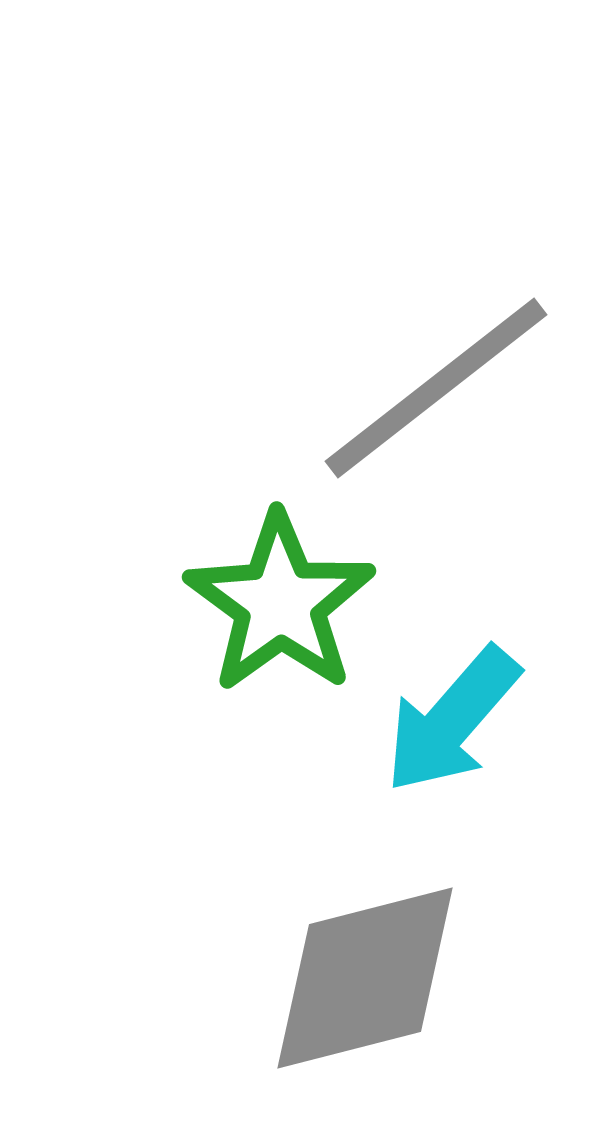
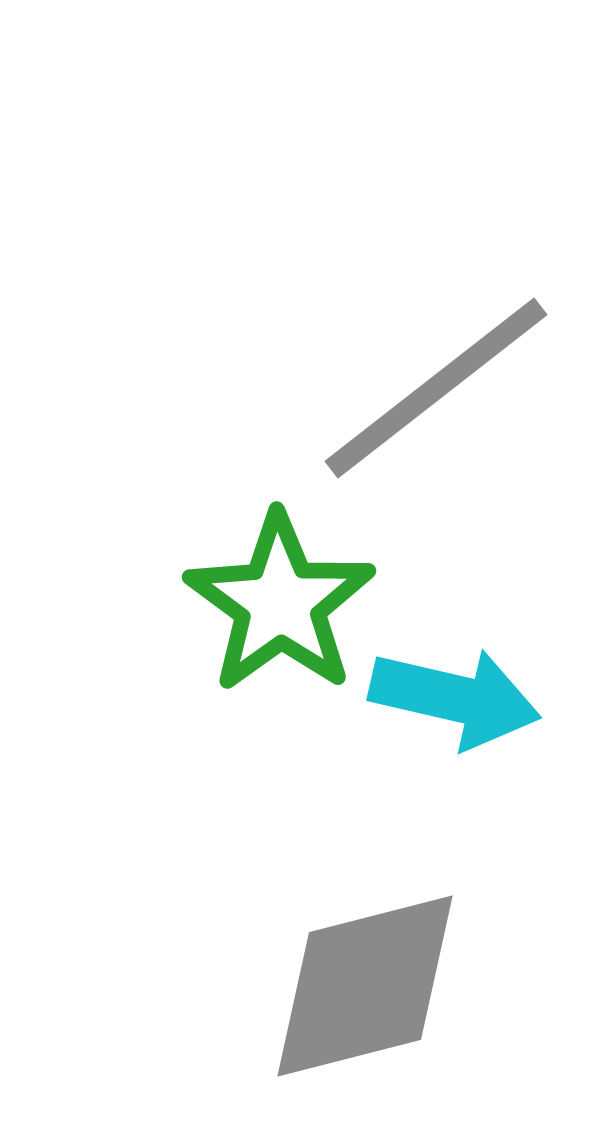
cyan arrow: moved 3 px right, 22 px up; rotated 118 degrees counterclockwise
gray diamond: moved 8 px down
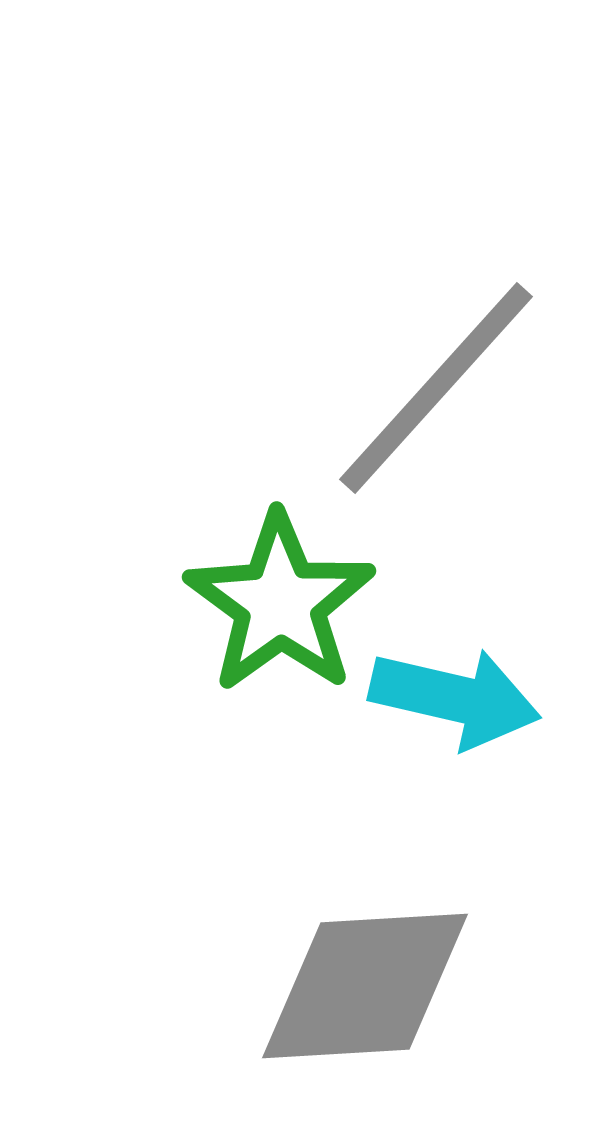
gray line: rotated 10 degrees counterclockwise
gray diamond: rotated 11 degrees clockwise
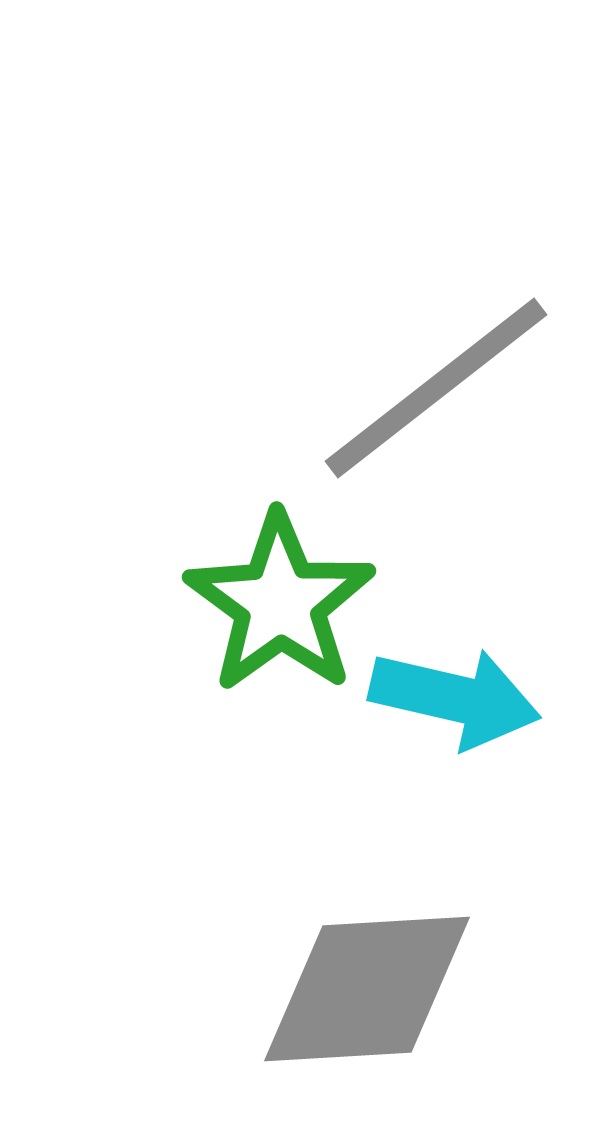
gray line: rotated 10 degrees clockwise
gray diamond: moved 2 px right, 3 px down
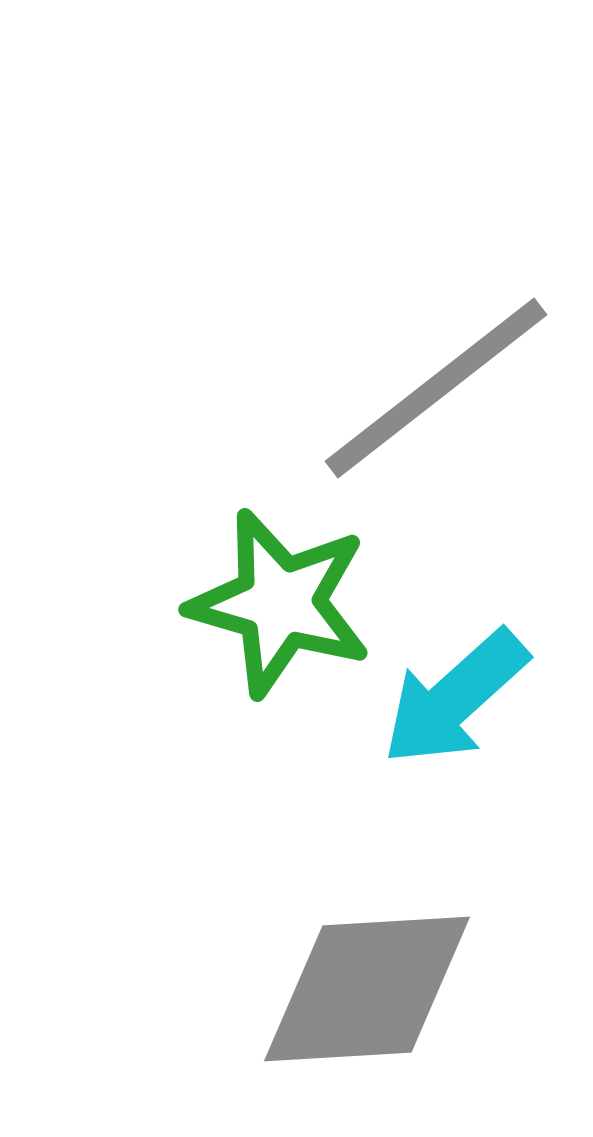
green star: rotated 20 degrees counterclockwise
cyan arrow: rotated 125 degrees clockwise
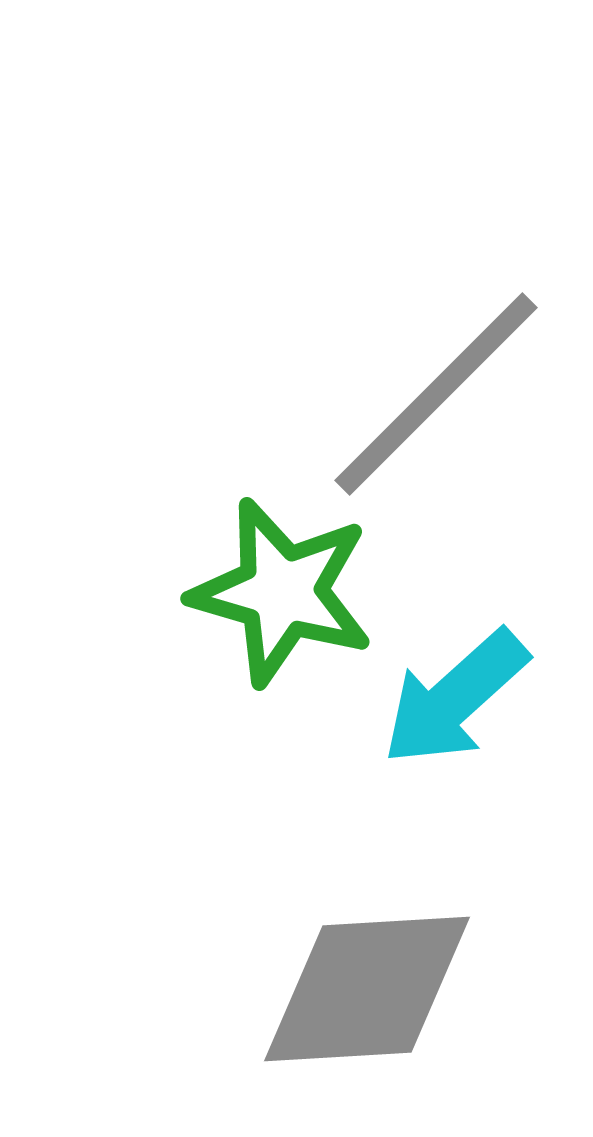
gray line: moved 6 px down; rotated 7 degrees counterclockwise
green star: moved 2 px right, 11 px up
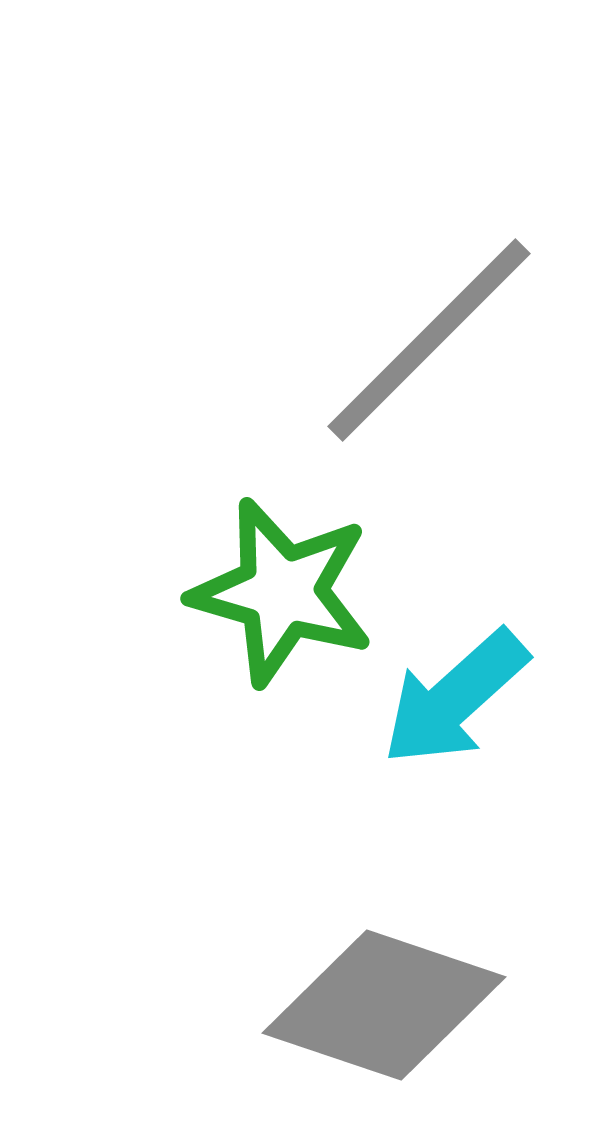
gray line: moved 7 px left, 54 px up
gray diamond: moved 17 px right, 16 px down; rotated 22 degrees clockwise
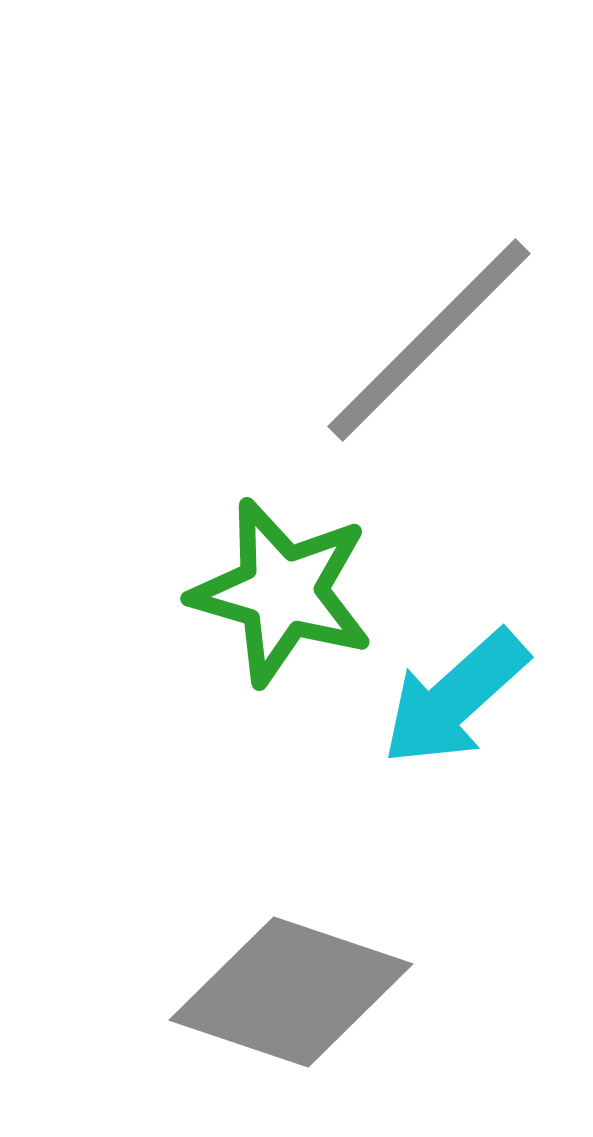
gray diamond: moved 93 px left, 13 px up
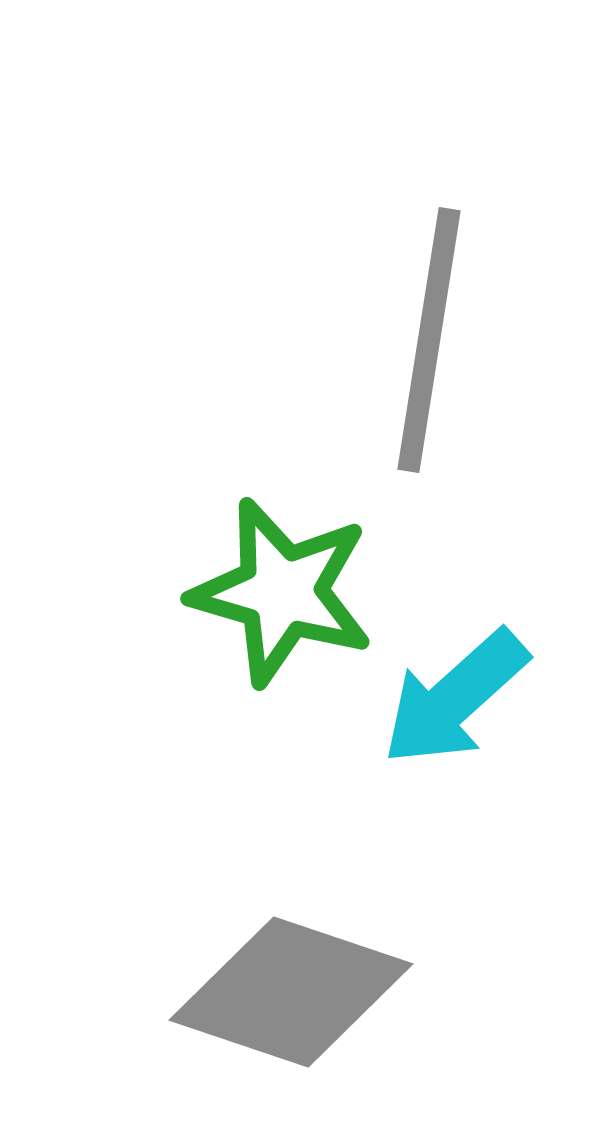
gray line: rotated 36 degrees counterclockwise
